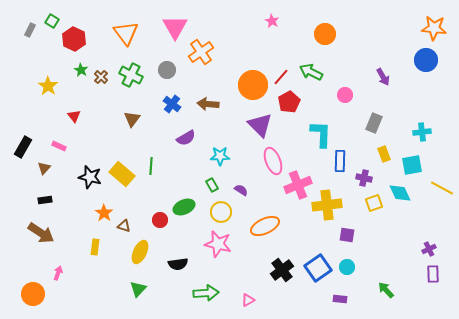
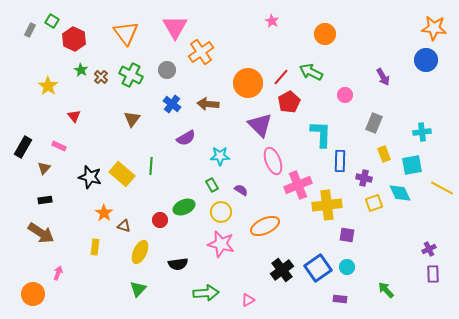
orange circle at (253, 85): moved 5 px left, 2 px up
pink star at (218, 244): moved 3 px right
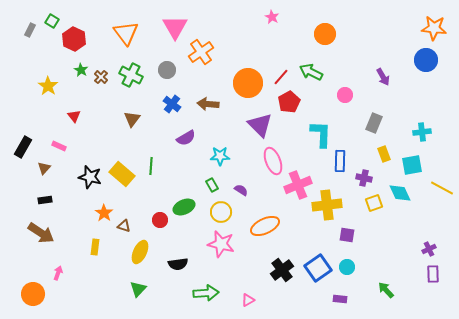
pink star at (272, 21): moved 4 px up
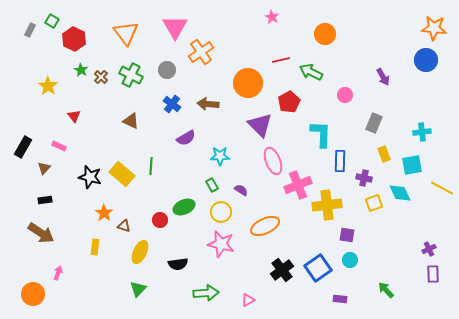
red line at (281, 77): moved 17 px up; rotated 36 degrees clockwise
brown triangle at (132, 119): moved 1 px left, 2 px down; rotated 42 degrees counterclockwise
cyan circle at (347, 267): moved 3 px right, 7 px up
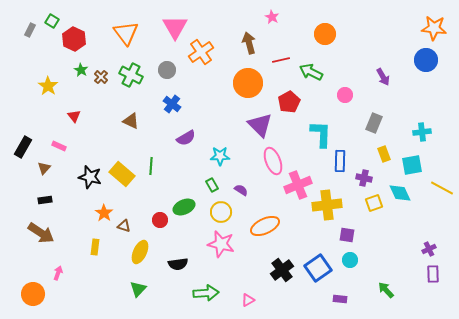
brown arrow at (208, 104): moved 41 px right, 61 px up; rotated 70 degrees clockwise
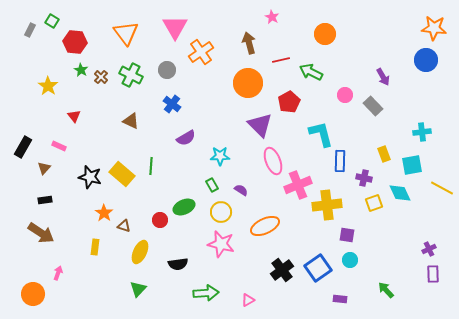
red hexagon at (74, 39): moved 1 px right, 3 px down; rotated 20 degrees counterclockwise
gray rectangle at (374, 123): moved 1 px left, 17 px up; rotated 66 degrees counterclockwise
cyan L-shape at (321, 134): rotated 16 degrees counterclockwise
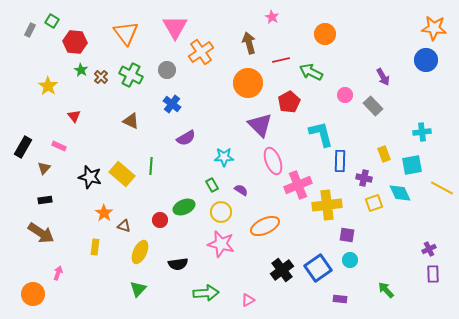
cyan star at (220, 156): moved 4 px right, 1 px down
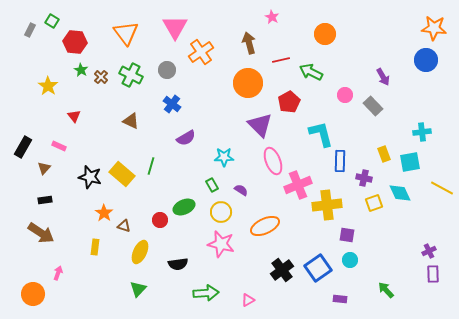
cyan square at (412, 165): moved 2 px left, 3 px up
green line at (151, 166): rotated 12 degrees clockwise
purple cross at (429, 249): moved 2 px down
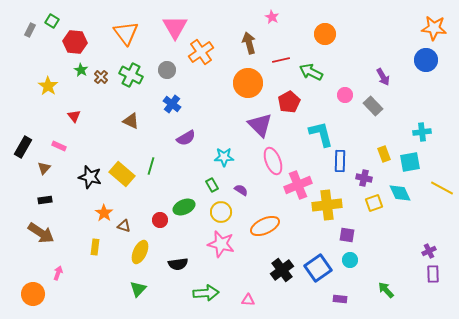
pink triangle at (248, 300): rotated 32 degrees clockwise
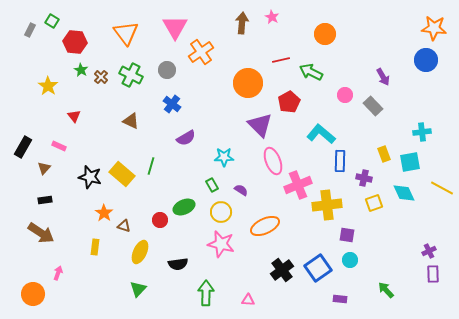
brown arrow at (249, 43): moved 7 px left, 20 px up; rotated 20 degrees clockwise
cyan L-shape at (321, 134): rotated 36 degrees counterclockwise
cyan diamond at (400, 193): moved 4 px right
green arrow at (206, 293): rotated 85 degrees counterclockwise
